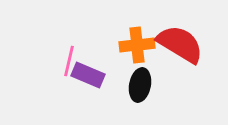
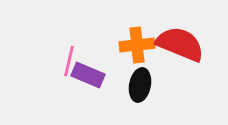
red semicircle: rotated 9 degrees counterclockwise
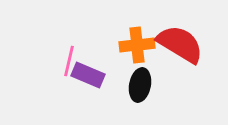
red semicircle: rotated 9 degrees clockwise
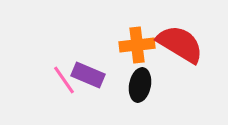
pink line: moved 5 px left, 19 px down; rotated 48 degrees counterclockwise
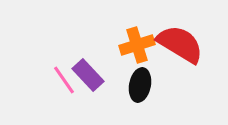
orange cross: rotated 12 degrees counterclockwise
purple rectangle: rotated 24 degrees clockwise
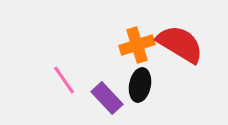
purple rectangle: moved 19 px right, 23 px down
